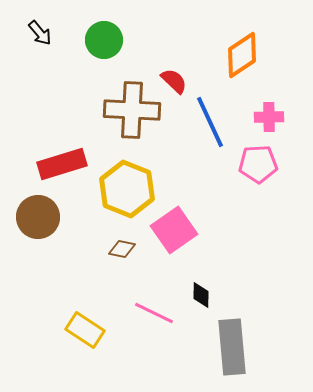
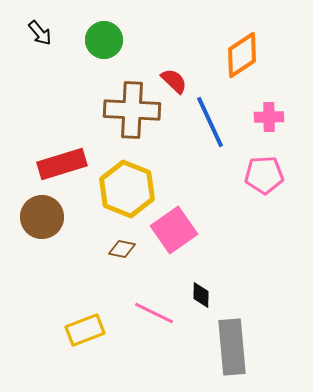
pink pentagon: moved 6 px right, 11 px down
brown circle: moved 4 px right
yellow rectangle: rotated 54 degrees counterclockwise
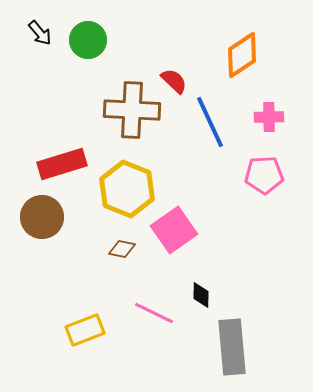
green circle: moved 16 px left
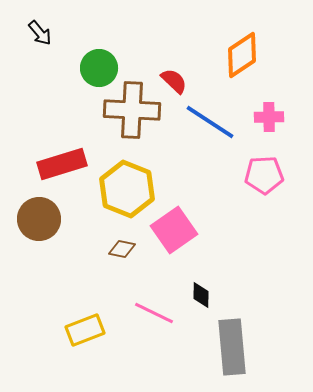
green circle: moved 11 px right, 28 px down
blue line: rotated 32 degrees counterclockwise
brown circle: moved 3 px left, 2 px down
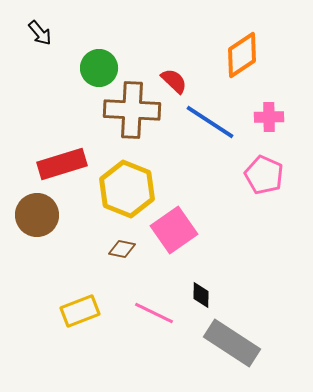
pink pentagon: rotated 27 degrees clockwise
brown circle: moved 2 px left, 4 px up
yellow rectangle: moved 5 px left, 19 px up
gray rectangle: moved 4 px up; rotated 52 degrees counterclockwise
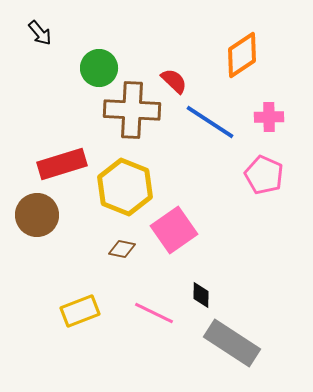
yellow hexagon: moved 2 px left, 2 px up
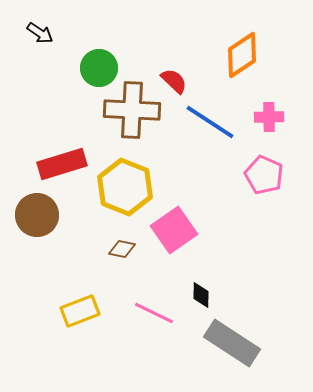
black arrow: rotated 16 degrees counterclockwise
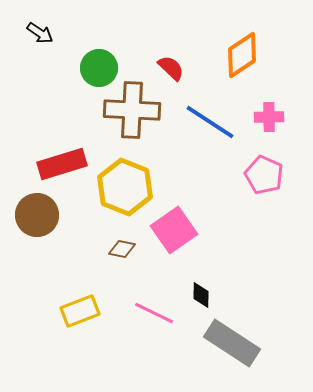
red semicircle: moved 3 px left, 13 px up
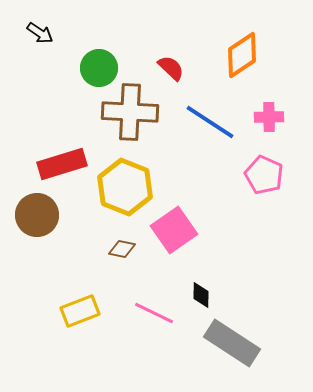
brown cross: moved 2 px left, 2 px down
